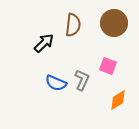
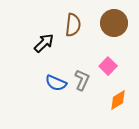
pink square: rotated 24 degrees clockwise
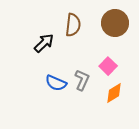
brown circle: moved 1 px right
orange diamond: moved 4 px left, 7 px up
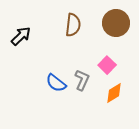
brown circle: moved 1 px right
black arrow: moved 23 px left, 7 px up
pink square: moved 1 px left, 1 px up
blue semicircle: rotated 15 degrees clockwise
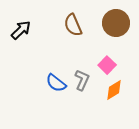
brown semicircle: rotated 150 degrees clockwise
black arrow: moved 6 px up
orange diamond: moved 3 px up
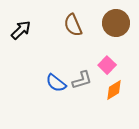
gray L-shape: rotated 50 degrees clockwise
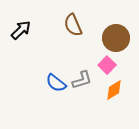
brown circle: moved 15 px down
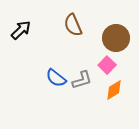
blue semicircle: moved 5 px up
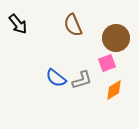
black arrow: moved 3 px left, 6 px up; rotated 95 degrees clockwise
pink square: moved 2 px up; rotated 24 degrees clockwise
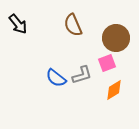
gray L-shape: moved 5 px up
